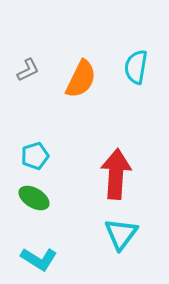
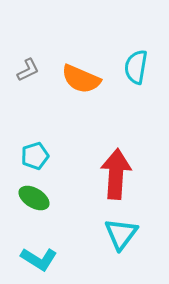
orange semicircle: rotated 87 degrees clockwise
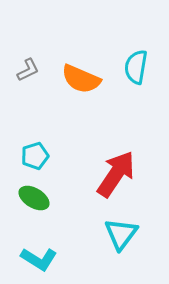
red arrow: rotated 30 degrees clockwise
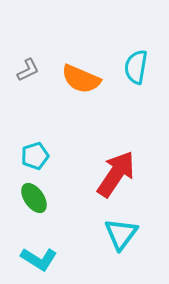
green ellipse: rotated 24 degrees clockwise
